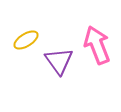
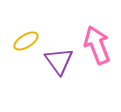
yellow ellipse: moved 1 px down
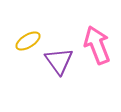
yellow ellipse: moved 2 px right
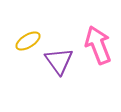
pink arrow: moved 1 px right
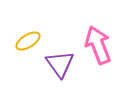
purple triangle: moved 1 px right, 3 px down
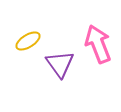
pink arrow: moved 1 px up
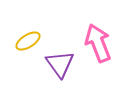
pink arrow: moved 1 px up
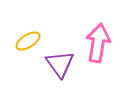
pink arrow: rotated 30 degrees clockwise
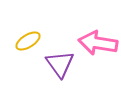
pink arrow: rotated 90 degrees counterclockwise
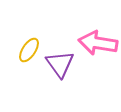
yellow ellipse: moved 1 px right, 9 px down; rotated 25 degrees counterclockwise
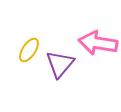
purple triangle: rotated 16 degrees clockwise
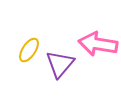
pink arrow: moved 1 px down
